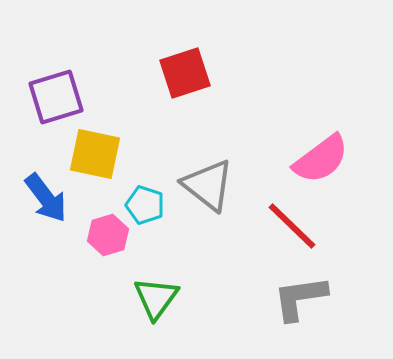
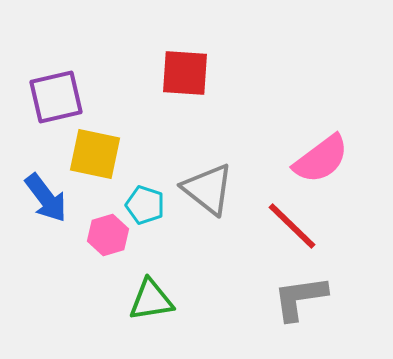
red square: rotated 22 degrees clockwise
purple square: rotated 4 degrees clockwise
gray triangle: moved 4 px down
green triangle: moved 5 px left, 2 px down; rotated 45 degrees clockwise
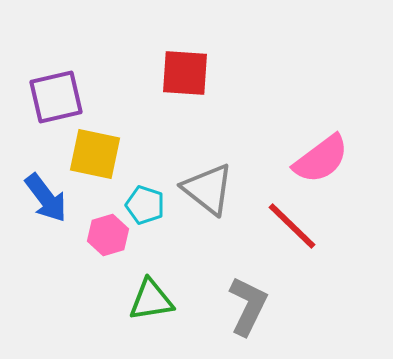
gray L-shape: moved 52 px left, 8 px down; rotated 124 degrees clockwise
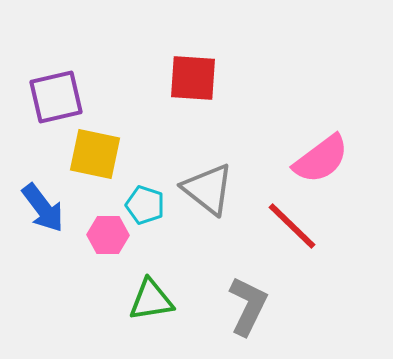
red square: moved 8 px right, 5 px down
blue arrow: moved 3 px left, 10 px down
pink hexagon: rotated 18 degrees clockwise
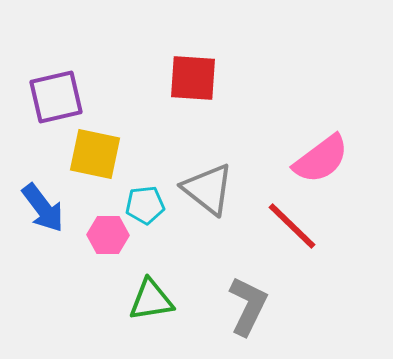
cyan pentagon: rotated 24 degrees counterclockwise
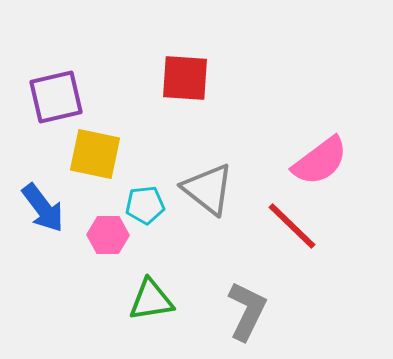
red square: moved 8 px left
pink semicircle: moved 1 px left, 2 px down
gray L-shape: moved 1 px left, 5 px down
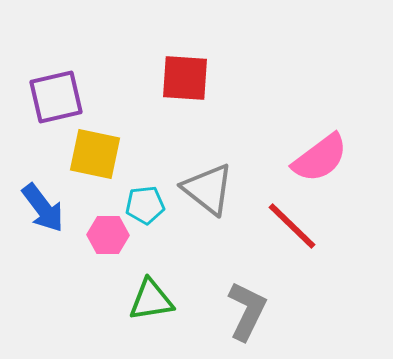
pink semicircle: moved 3 px up
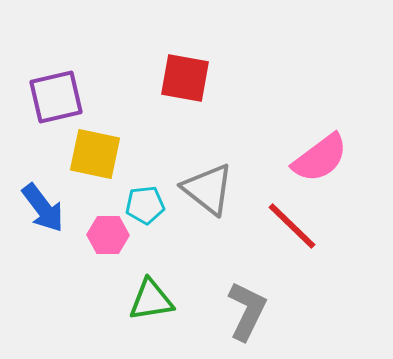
red square: rotated 6 degrees clockwise
